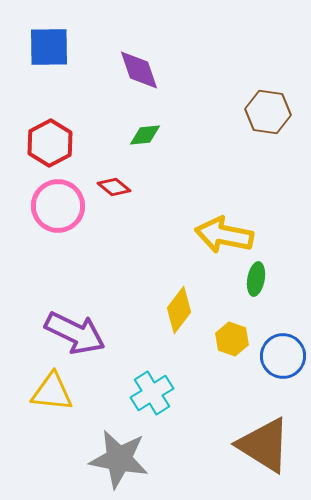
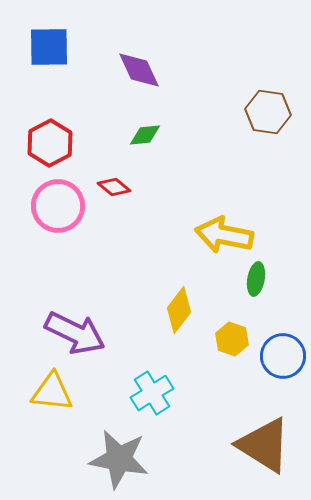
purple diamond: rotated 6 degrees counterclockwise
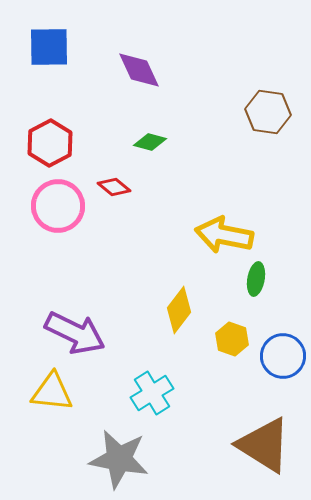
green diamond: moved 5 px right, 7 px down; rotated 20 degrees clockwise
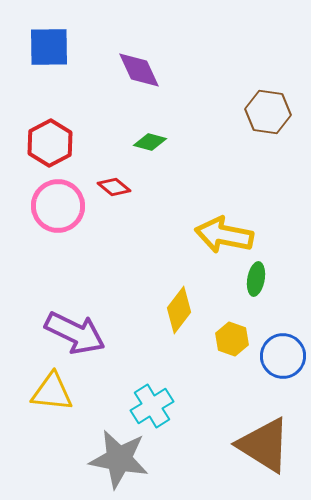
cyan cross: moved 13 px down
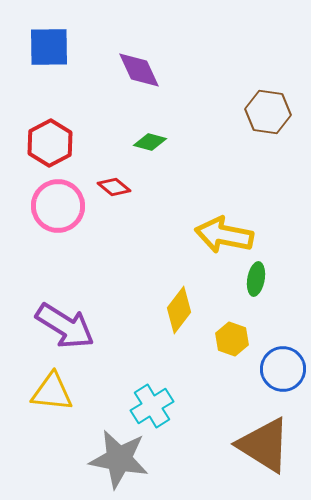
purple arrow: moved 10 px left, 7 px up; rotated 6 degrees clockwise
blue circle: moved 13 px down
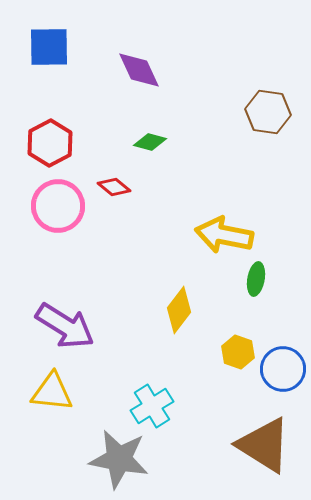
yellow hexagon: moved 6 px right, 13 px down
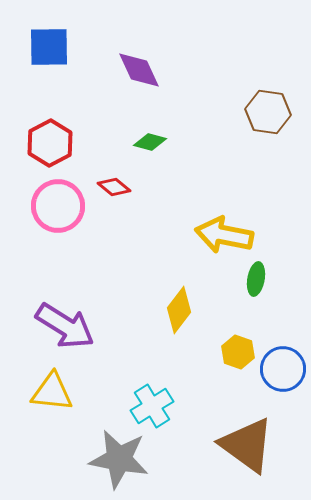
brown triangle: moved 17 px left; rotated 4 degrees clockwise
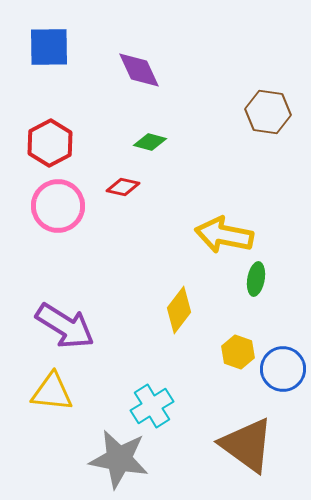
red diamond: moved 9 px right; rotated 28 degrees counterclockwise
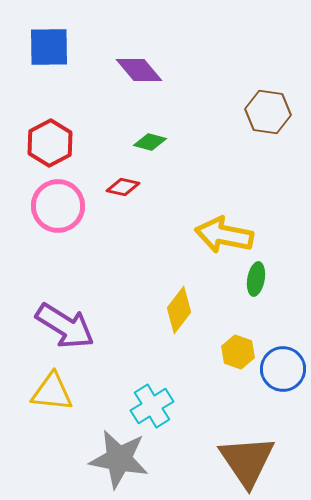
purple diamond: rotated 15 degrees counterclockwise
brown triangle: moved 16 px down; rotated 20 degrees clockwise
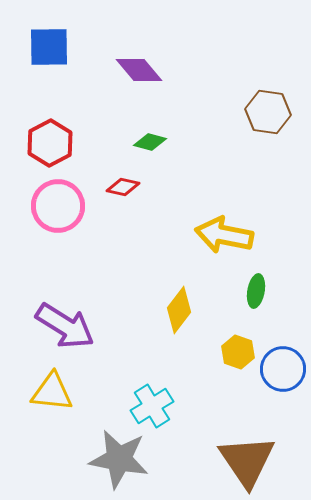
green ellipse: moved 12 px down
